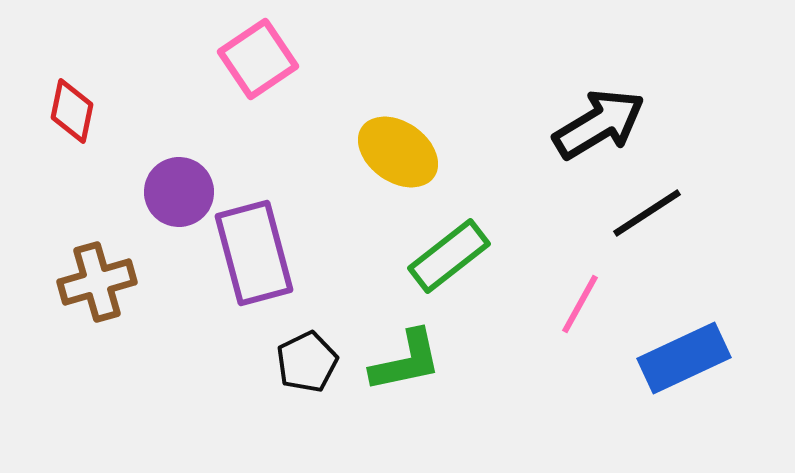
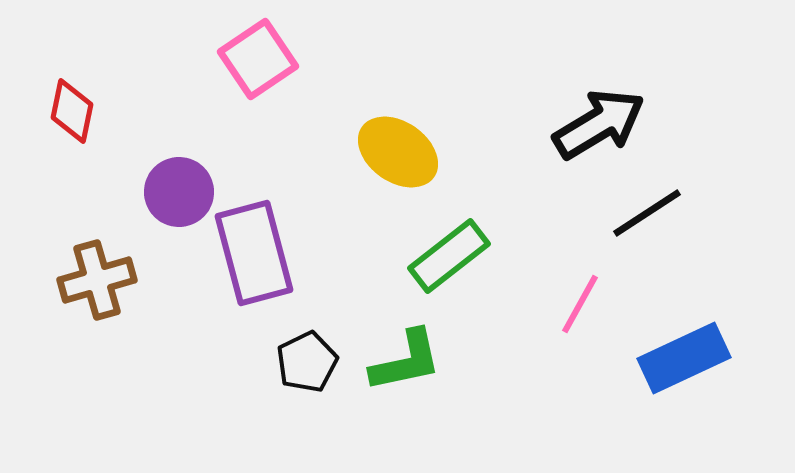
brown cross: moved 2 px up
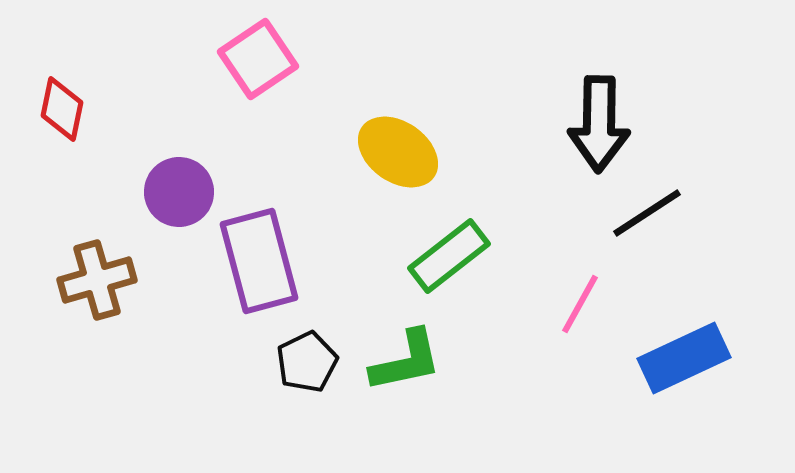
red diamond: moved 10 px left, 2 px up
black arrow: rotated 122 degrees clockwise
purple rectangle: moved 5 px right, 8 px down
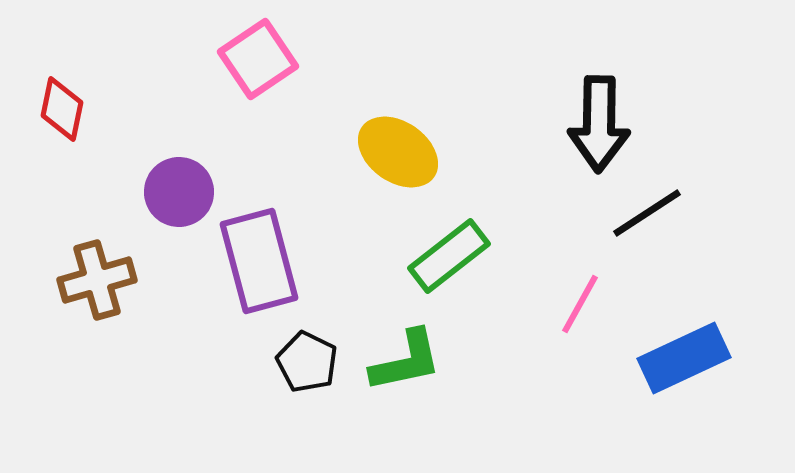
black pentagon: rotated 20 degrees counterclockwise
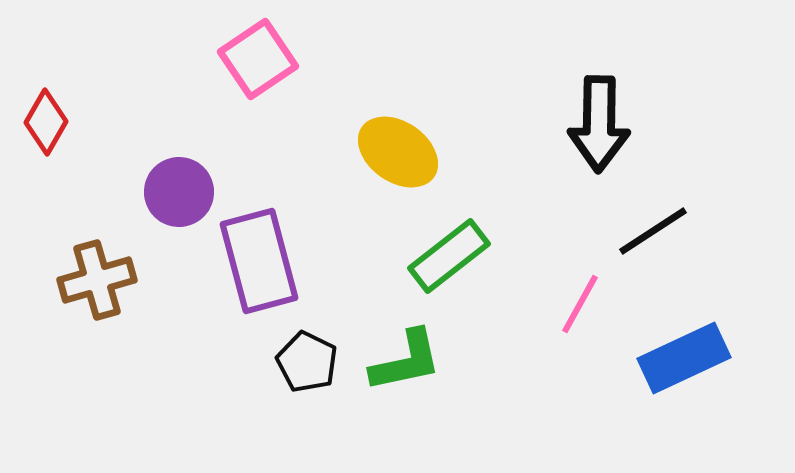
red diamond: moved 16 px left, 13 px down; rotated 18 degrees clockwise
black line: moved 6 px right, 18 px down
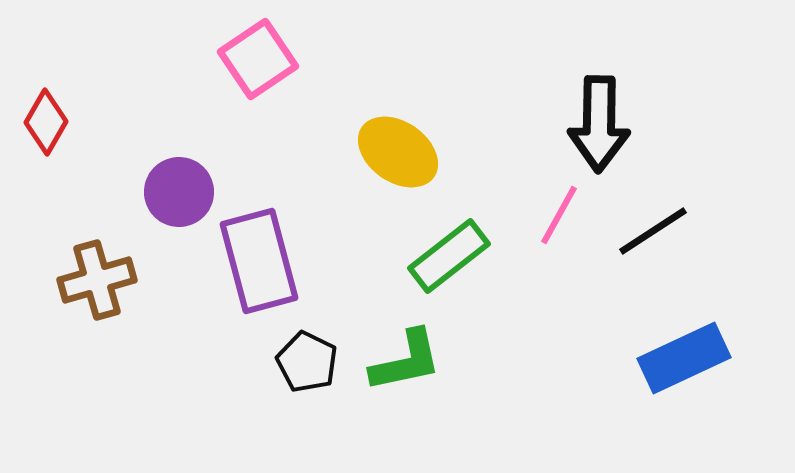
pink line: moved 21 px left, 89 px up
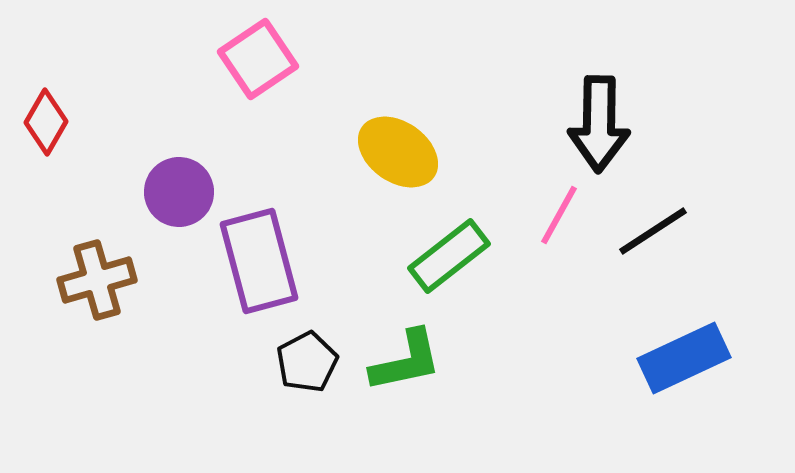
black pentagon: rotated 18 degrees clockwise
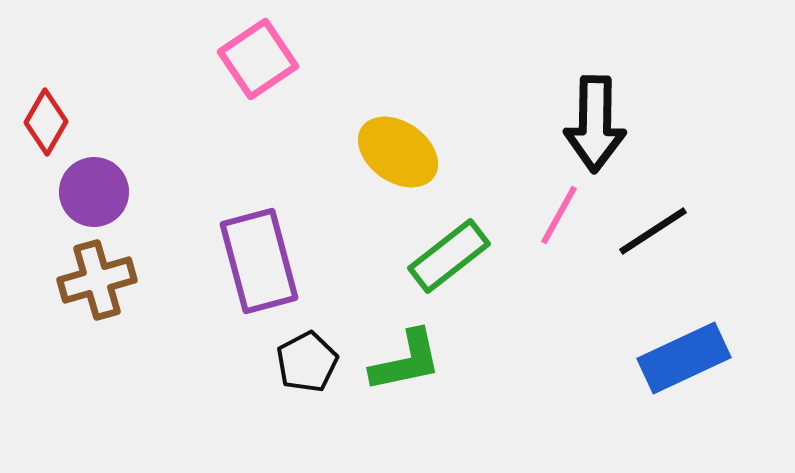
black arrow: moved 4 px left
purple circle: moved 85 px left
